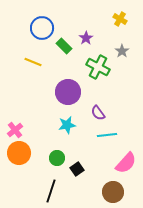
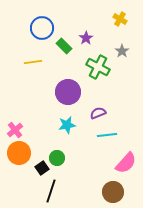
yellow line: rotated 30 degrees counterclockwise
purple semicircle: rotated 105 degrees clockwise
black square: moved 35 px left, 1 px up
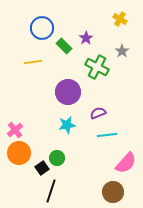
green cross: moved 1 px left
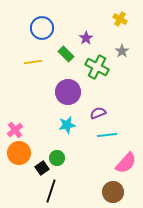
green rectangle: moved 2 px right, 8 px down
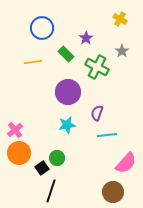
purple semicircle: moved 1 px left; rotated 49 degrees counterclockwise
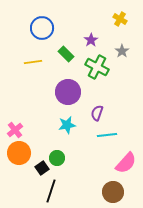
purple star: moved 5 px right, 2 px down
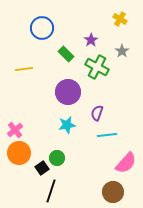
yellow line: moved 9 px left, 7 px down
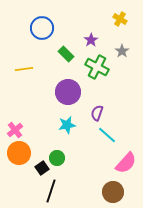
cyan line: rotated 48 degrees clockwise
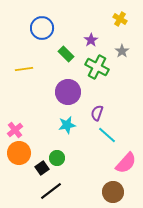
black line: rotated 35 degrees clockwise
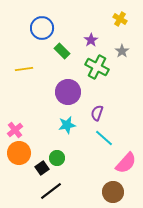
green rectangle: moved 4 px left, 3 px up
cyan line: moved 3 px left, 3 px down
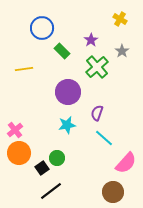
green cross: rotated 20 degrees clockwise
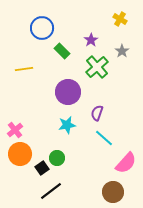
orange circle: moved 1 px right, 1 px down
